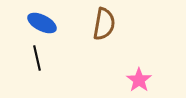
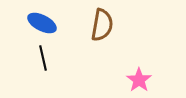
brown semicircle: moved 2 px left, 1 px down
black line: moved 6 px right
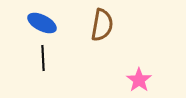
black line: rotated 10 degrees clockwise
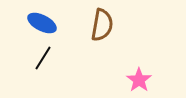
black line: rotated 35 degrees clockwise
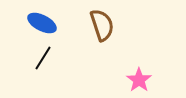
brown semicircle: rotated 28 degrees counterclockwise
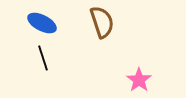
brown semicircle: moved 3 px up
black line: rotated 50 degrees counterclockwise
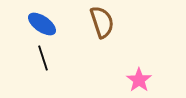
blue ellipse: moved 1 px down; rotated 8 degrees clockwise
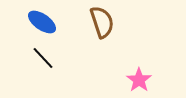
blue ellipse: moved 2 px up
black line: rotated 25 degrees counterclockwise
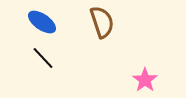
pink star: moved 6 px right
